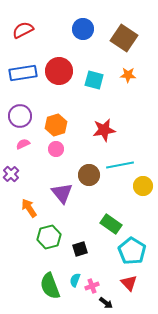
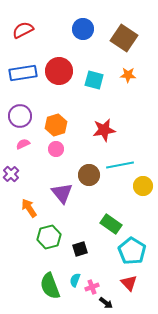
pink cross: moved 1 px down
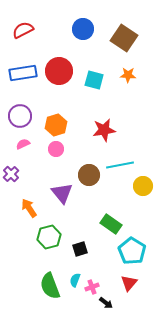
red triangle: rotated 24 degrees clockwise
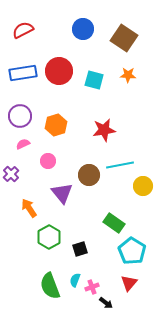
pink circle: moved 8 px left, 12 px down
green rectangle: moved 3 px right, 1 px up
green hexagon: rotated 15 degrees counterclockwise
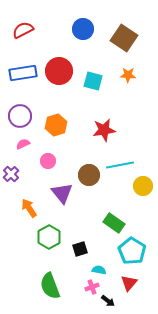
cyan square: moved 1 px left, 1 px down
cyan semicircle: moved 24 px right, 10 px up; rotated 80 degrees clockwise
black arrow: moved 2 px right, 2 px up
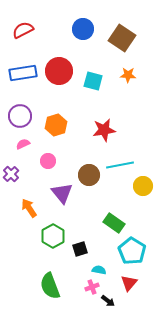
brown square: moved 2 px left
green hexagon: moved 4 px right, 1 px up
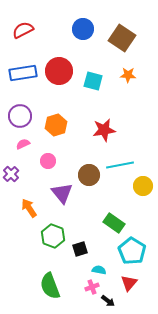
green hexagon: rotated 10 degrees counterclockwise
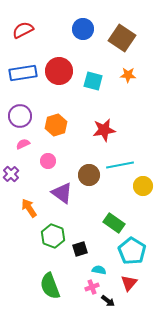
purple triangle: rotated 15 degrees counterclockwise
